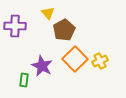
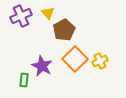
purple cross: moved 6 px right, 10 px up; rotated 25 degrees counterclockwise
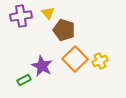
purple cross: rotated 15 degrees clockwise
brown pentagon: rotated 25 degrees counterclockwise
green rectangle: rotated 56 degrees clockwise
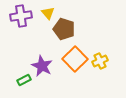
brown pentagon: moved 1 px up
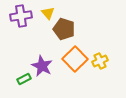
green rectangle: moved 1 px up
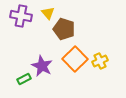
purple cross: rotated 20 degrees clockwise
